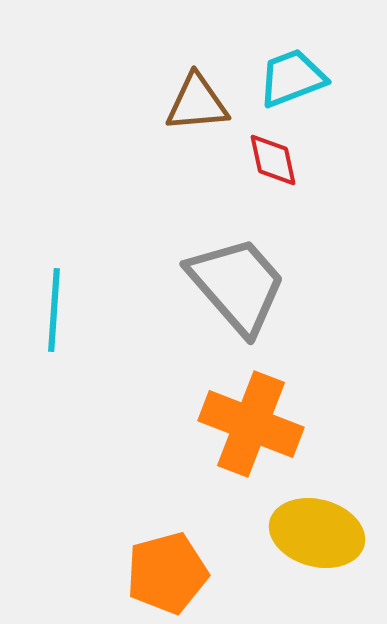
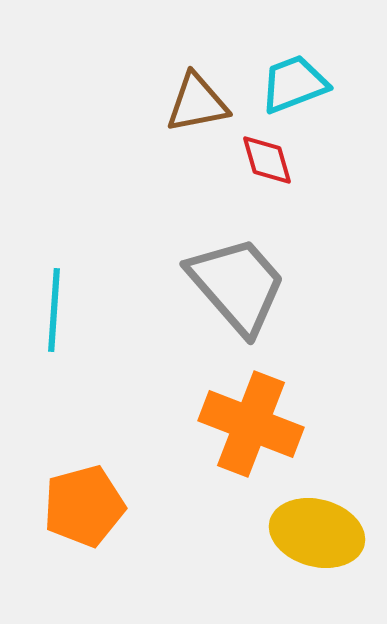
cyan trapezoid: moved 2 px right, 6 px down
brown triangle: rotated 6 degrees counterclockwise
red diamond: moved 6 px left; rotated 4 degrees counterclockwise
orange pentagon: moved 83 px left, 67 px up
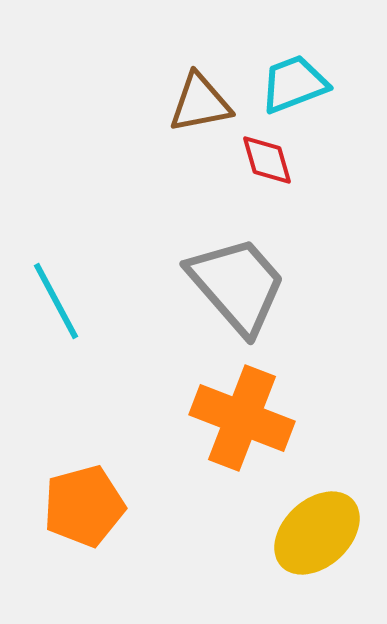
brown triangle: moved 3 px right
cyan line: moved 2 px right, 9 px up; rotated 32 degrees counterclockwise
orange cross: moved 9 px left, 6 px up
yellow ellipse: rotated 58 degrees counterclockwise
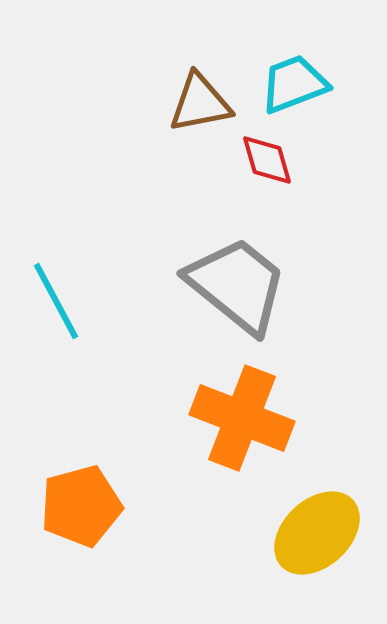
gray trapezoid: rotated 10 degrees counterclockwise
orange pentagon: moved 3 px left
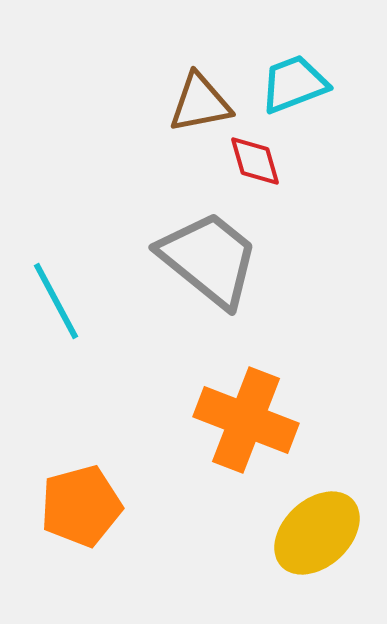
red diamond: moved 12 px left, 1 px down
gray trapezoid: moved 28 px left, 26 px up
orange cross: moved 4 px right, 2 px down
